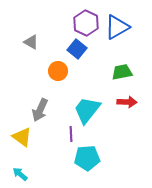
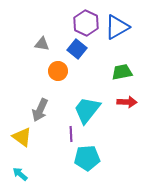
gray triangle: moved 11 px right, 2 px down; rotated 21 degrees counterclockwise
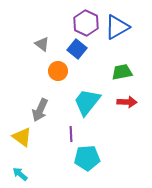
gray triangle: rotated 28 degrees clockwise
cyan trapezoid: moved 8 px up
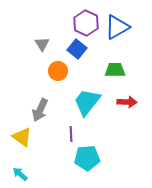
gray triangle: rotated 21 degrees clockwise
green trapezoid: moved 7 px left, 2 px up; rotated 10 degrees clockwise
